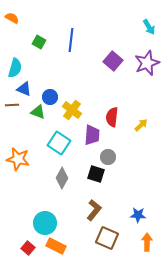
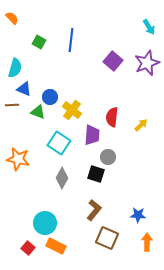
orange semicircle: rotated 16 degrees clockwise
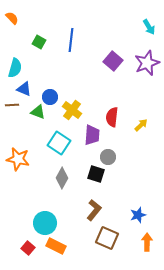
blue star: rotated 21 degrees counterclockwise
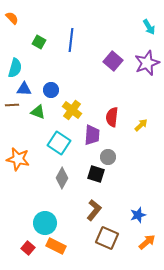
blue triangle: rotated 21 degrees counterclockwise
blue circle: moved 1 px right, 7 px up
orange arrow: rotated 48 degrees clockwise
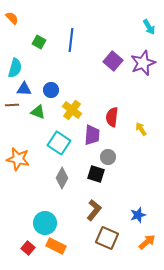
purple star: moved 4 px left
yellow arrow: moved 4 px down; rotated 80 degrees counterclockwise
